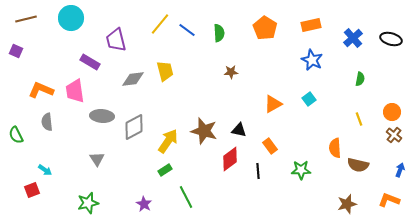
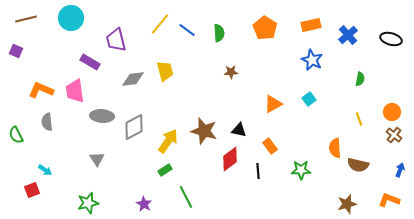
blue cross at (353, 38): moved 5 px left, 3 px up
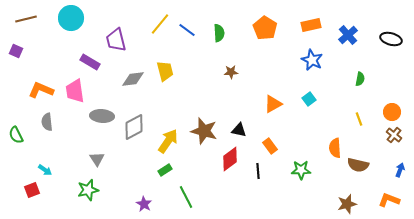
green star at (88, 203): moved 13 px up
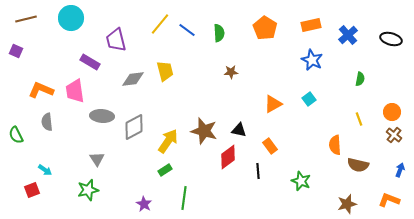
orange semicircle at (335, 148): moved 3 px up
red diamond at (230, 159): moved 2 px left, 2 px up
green star at (301, 170): moved 11 px down; rotated 24 degrees clockwise
green line at (186, 197): moved 2 px left, 1 px down; rotated 35 degrees clockwise
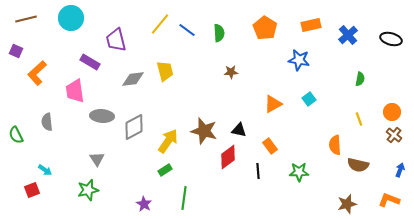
blue star at (312, 60): moved 13 px left; rotated 15 degrees counterclockwise
orange L-shape at (41, 90): moved 4 px left, 17 px up; rotated 65 degrees counterclockwise
green star at (301, 181): moved 2 px left, 9 px up; rotated 24 degrees counterclockwise
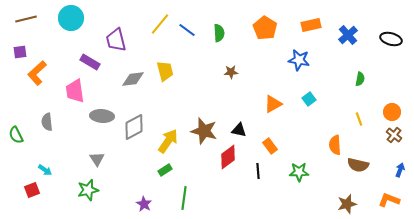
purple square at (16, 51): moved 4 px right, 1 px down; rotated 32 degrees counterclockwise
